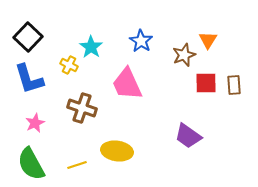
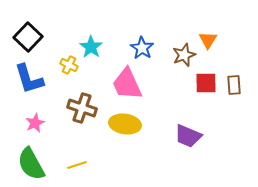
blue star: moved 1 px right, 7 px down
purple trapezoid: rotated 12 degrees counterclockwise
yellow ellipse: moved 8 px right, 27 px up
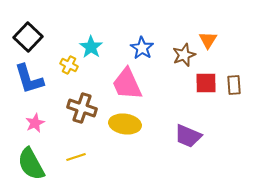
yellow line: moved 1 px left, 8 px up
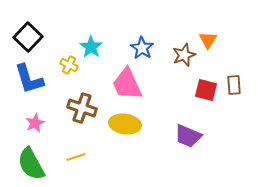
red square: moved 7 px down; rotated 15 degrees clockwise
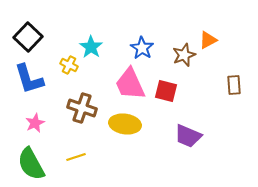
orange triangle: rotated 30 degrees clockwise
pink trapezoid: moved 3 px right
red square: moved 40 px left, 1 px down
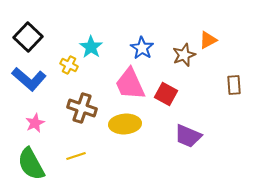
blue L-shape: rotated 32 degrees counterclockwise
red square: moved 3 px down; rotated 15 degrees clockwise
yellow ellipse: rotated 12 degrees counterclockwise
yellow line: moved 1 px up
